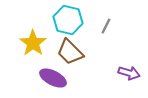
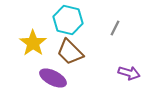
gray line: moved 9 px right, 2 px down
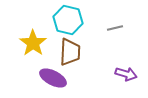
gray line: rotated 49 degrees clockwise
brown trapezoid: rotated 132 degrees counterclockwise
purple arrow: moved 3 px left, 1 px down
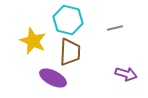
yellow star: moved 2 px up; rotated 12 degrees counterclockwise
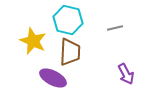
purple arrow: rotated 45 degrees clockwise
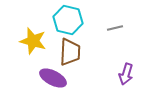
yellow star: rotated 8 degrees counterclockwise
purple arrow: rotated 45 degrees clockwise
